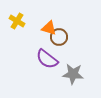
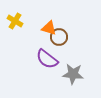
yellow cross: moved 2 px left
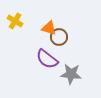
gray star: moved 2 px left
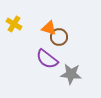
yellow cross: moved 1 px left, 3 px down
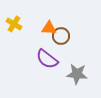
orange triangle: rotated 14 degrees counterclockwise
brown circle: moved 2 px right, 1 px up
gray star: moved 6 px right
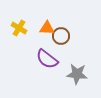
yellow cross: moved 5 px right, 4 px down
orange triangle: moved 2 px left
